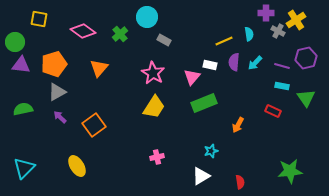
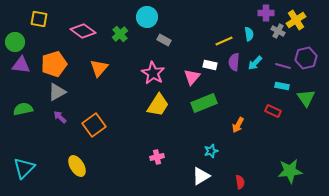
purple line: moved 1 px right
yellow trapezoid: moved 4 px right, 2 px up
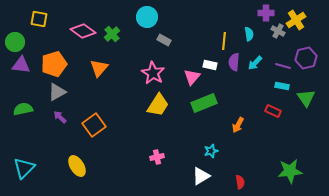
green cross: moved 8 px left
yellow line: rotated 60 degrees counterclockwise
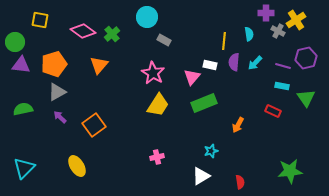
yellow square: moved 1 px right, 1 px down
orange triangle: moved 3 px up
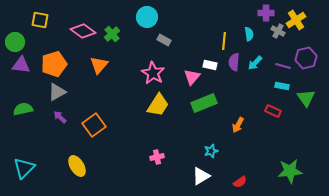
red semicircle: rotated 64 degrees clockwise
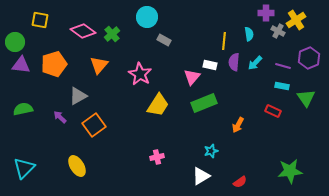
purple hexagon: moved 3 px right; rotated 10 degrees counterclockwise
pink star: moved 13 px left, 1 px down
gray triangle: moved 21 px right, 4 px down
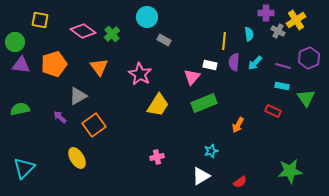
orange triangle: moved 2 px down; rotated 18 degrees counterclockwise
green semicircle: moved 3 px left
yellow ellipse: moved 8 px up
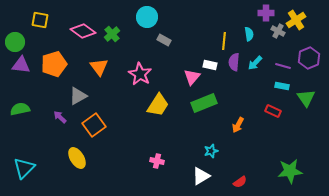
pink cross: moved 4 px down; rotated 24 degrees clockwise
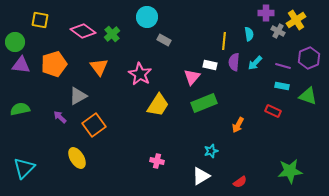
green triangle: moved 2 px right, 2 px up; rotated 36 degrees counterclockwise
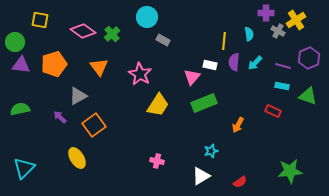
gray rectangle: moved 1 px left
